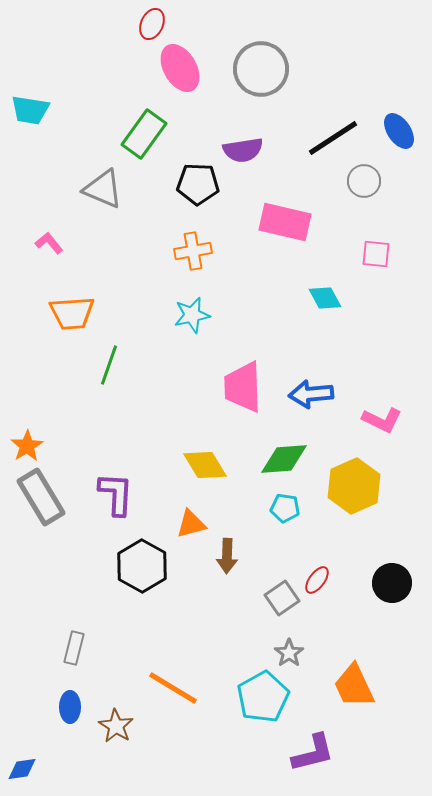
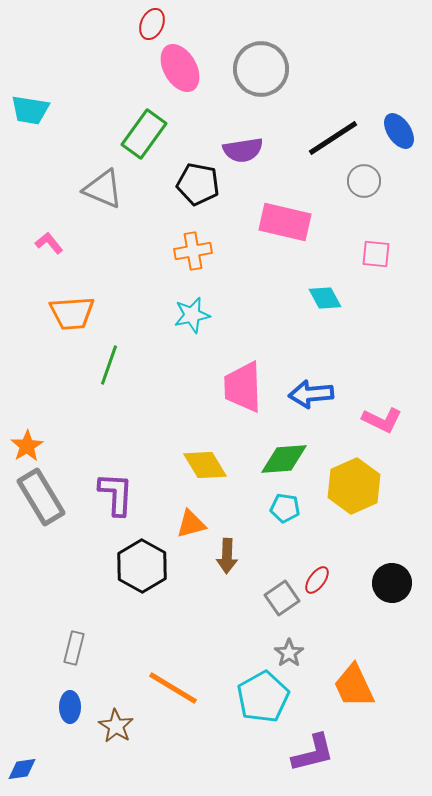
black pentagon at (198, 184): rotated 9 degrees clockwise
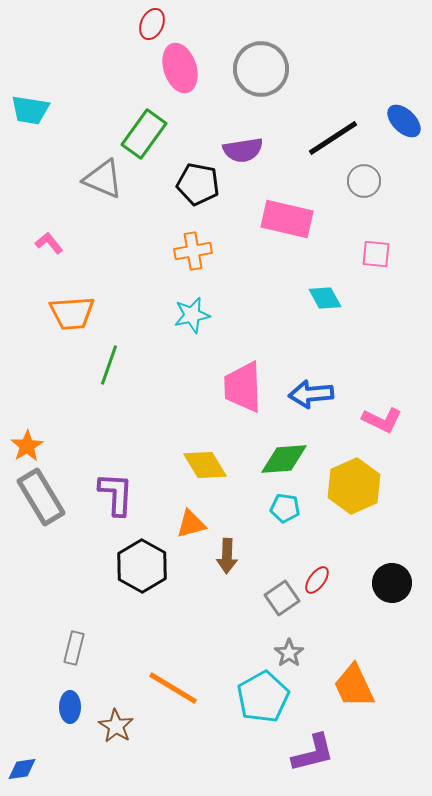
pink ellipse at (180, 68): rotated 12 degrees clockwise
blue ellipse at (399, 131): moved 5 px right, 10 px up; rotated 12 degrees counterclockwise
gray triangle at (103, 189): moved 10 px up
pink rectangle at (285, 222): moved 2 px right, 3 px up
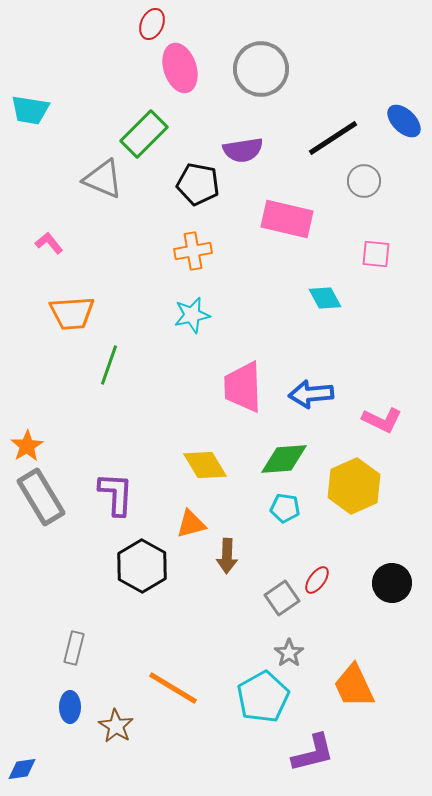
green rectangle at (144, 134): rotated 9 degrees clockwise
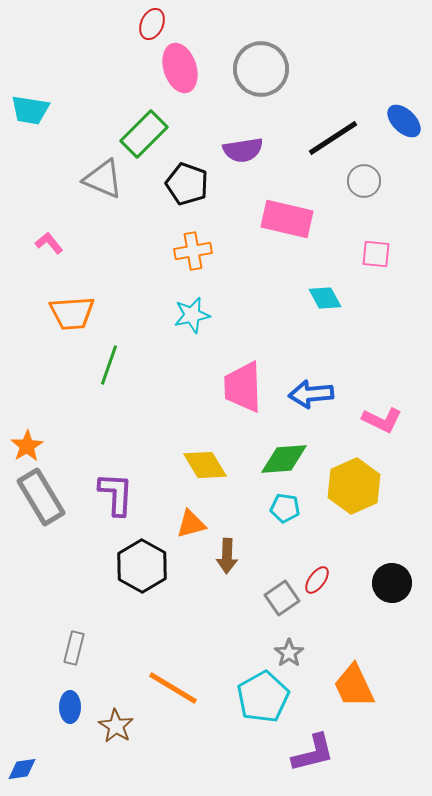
black pentagon at (198, 184): moved 11 px left; rotated 9 degrees clockwise
